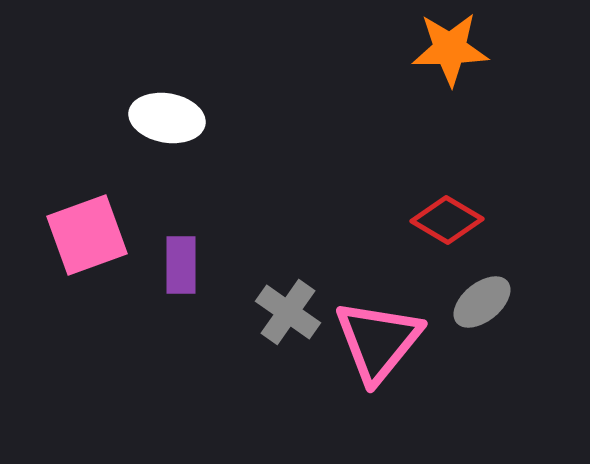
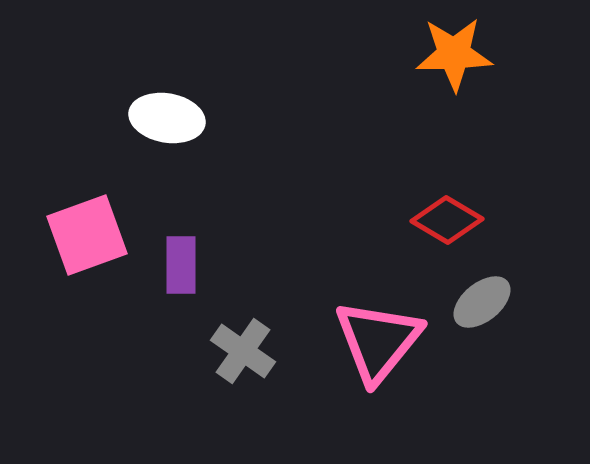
orange star: moved 4 px right, 5 px down
gray cross: moved 45 px left, 39 px down
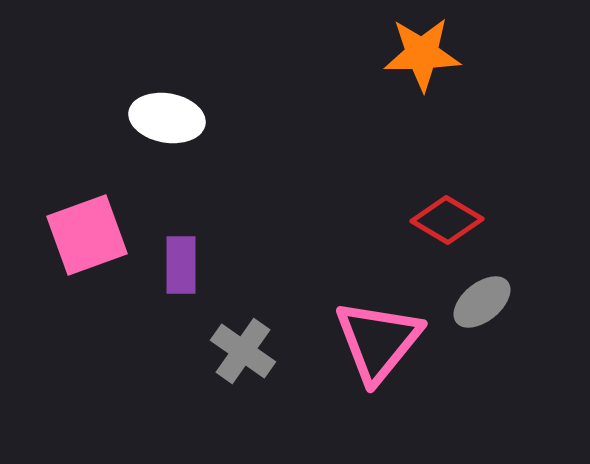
orange star: moved 32 px left
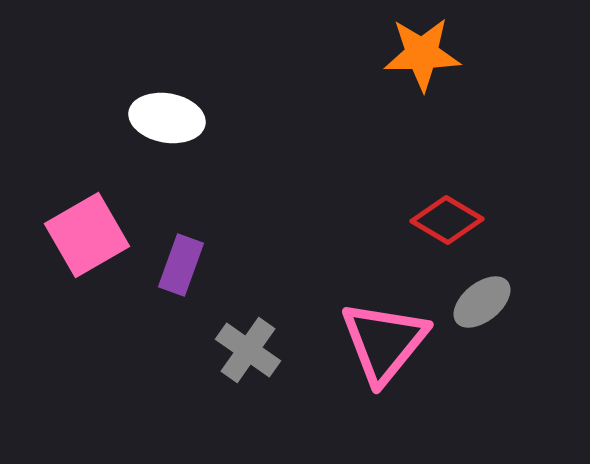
pink square: rotated 10 degrees counterclockwise
purple rectangle: rotated 20 degrees clockwise
pink triangle: moved 6 px right, 1 px down
gray cross: moved 5 px right, 1 px up
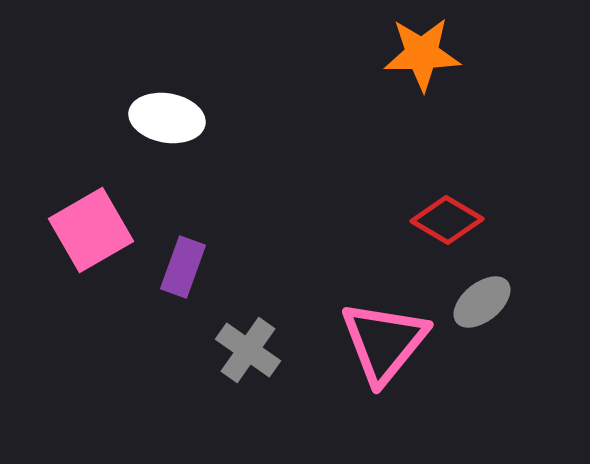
pink square: moved 4 px right, 5 px up
purple rectangle: moved 2 px right, 2 px down
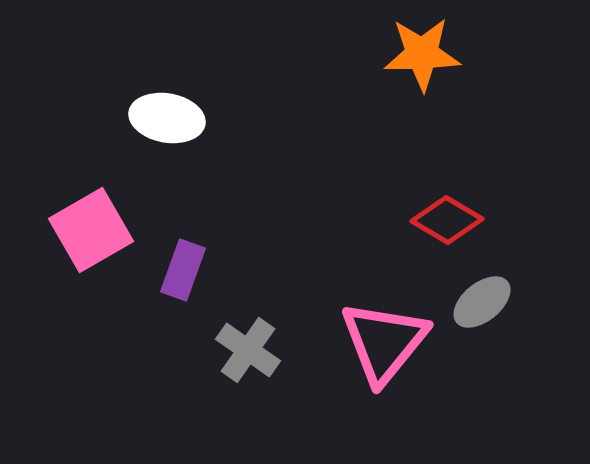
purple rectangle: moved 3 px down
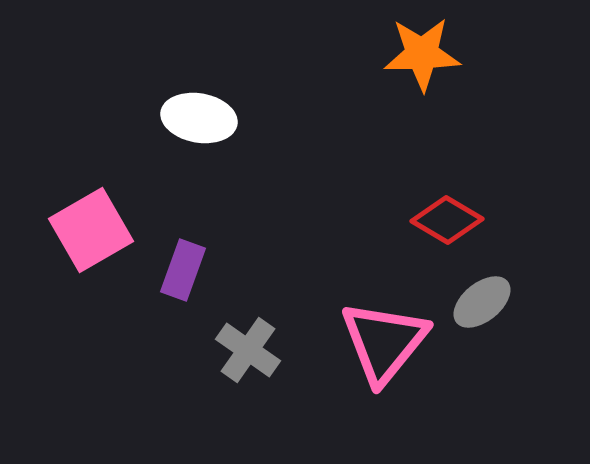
white ellipse: moved 32 px right
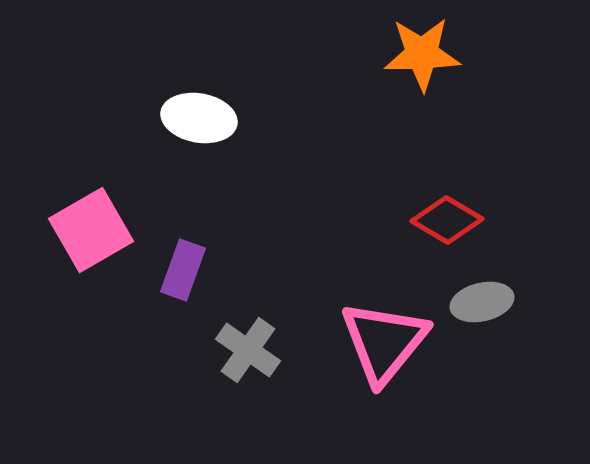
gray ellipse: rotated 26 degrees clockwise
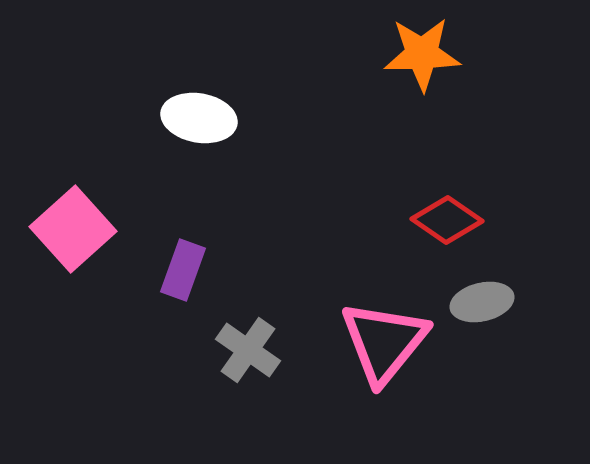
red diamond: rotated 4 degrees clockwise
pink square: moved 18 px left, 1 px up; rotated 12 degrees counterclockwise
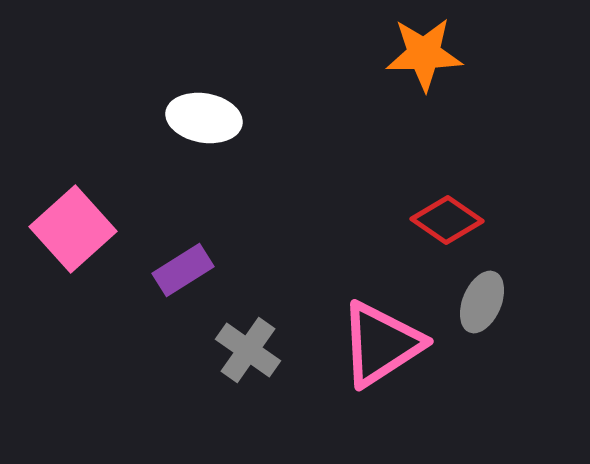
orange star: moved 2 px right
white ellipse: moved 5 px right
purple rectangle: rotated 38 degrees clockwise
gray ellipse: rotated 54 degrees counterclockwise
pink triangle: moved 3 px left, 2 px down; rotated 18 degrees clockwise
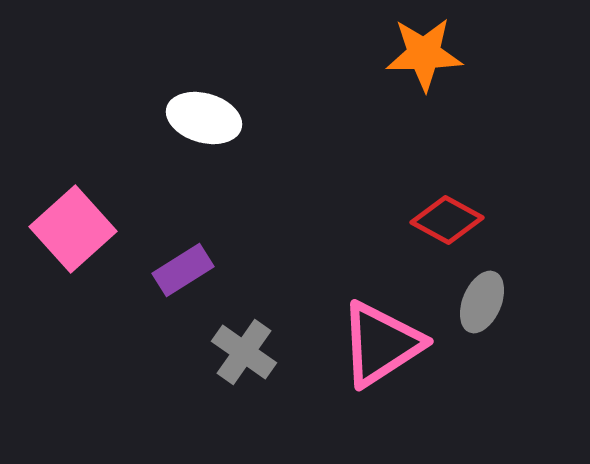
white ellipse: rotated 6 degrees clockwise
red diamond: rotated 6 degrees counterclockwise
gray cross: moved 4 px left, 2 px down
